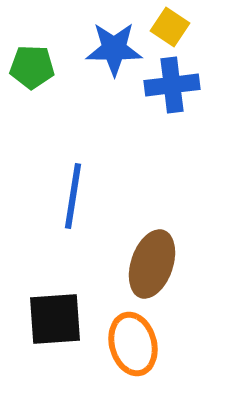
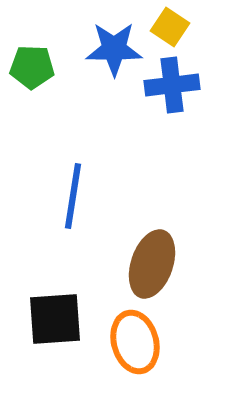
orange ellipse: moved 2 px right, 2 px up
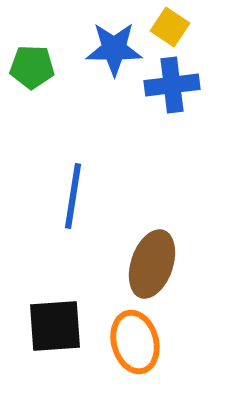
black square: moved 7 px down
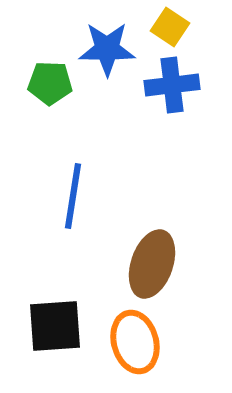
blue star: moved 7 px left
green pentagon: moved 18 px right, 16 px down
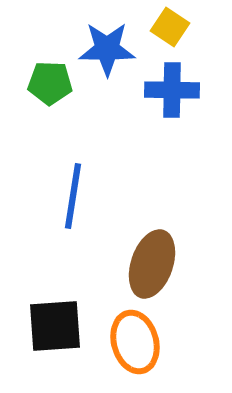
blue cross: moved 5 px down; rotated 8 degrees clockwise
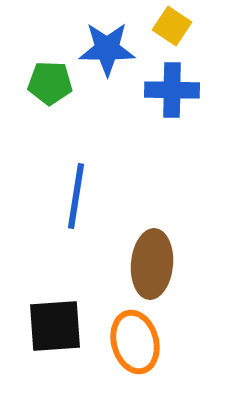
yellow square: moved 2 px right, 1 px up
blue line: moved 3 px right
brown ellipse: rotated 14 degrees counterclockwise
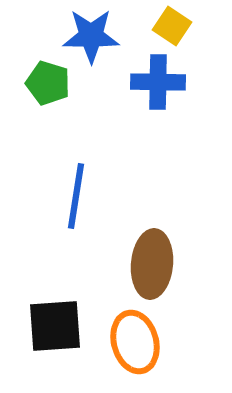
blue star: moved 16 px left, 13 px up
green pentagon: moved 2 px left; rotated 15 degrees clockwise
blue cross: moved 14 px left, 8 px up
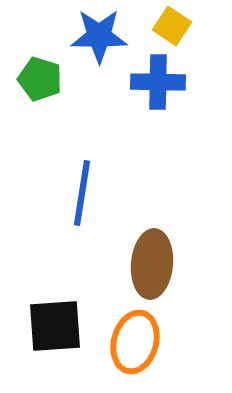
blue star: moved 8 px right
green pentagon: moved 8 px left, 4 px up
blue line: moved 6 px right, 3 px up
orange ellipse: rotated 30 degrees clockwise
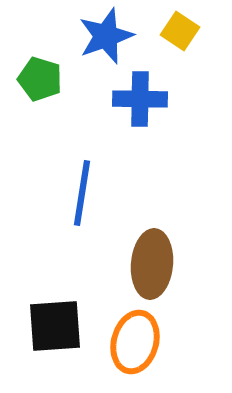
yellow square: moved 8 px right, 5 px down
blue star: moved 7 px right; rotated 20 degrees counterclockwise
blue cross: moved 18 px left, 17 px down
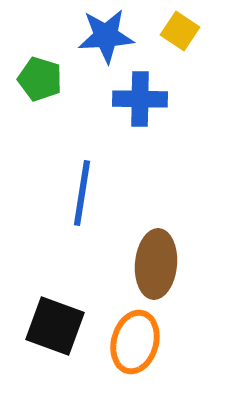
blue star: rotated 16 degrees clockwise
brown ellipse: moved 4 px right
black square: rotated 24 degrees clockwise
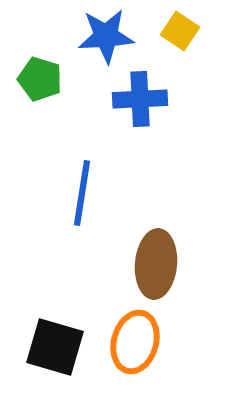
blue cross: rotated 4 degrees counterclockwise
black square: moved 21 px down; rotated 4 degrees counterclockwise
